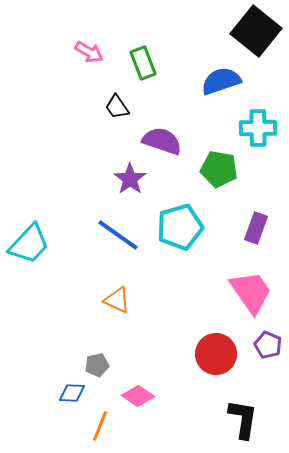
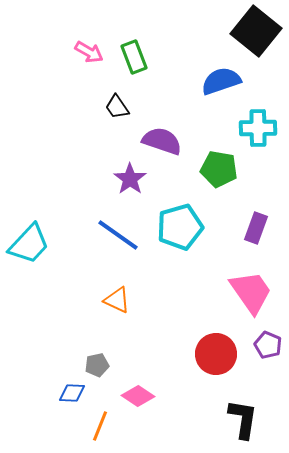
green rectangle: moved 9 px left, 6 px up
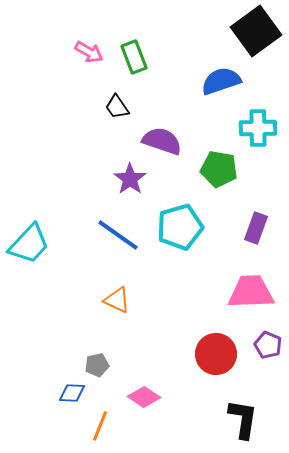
black square: rotated 15 degrees clockwise
pink trapezoid: rotated 57 degrees counterclockwise
pink diamond: moved 6 px right, 1 px down
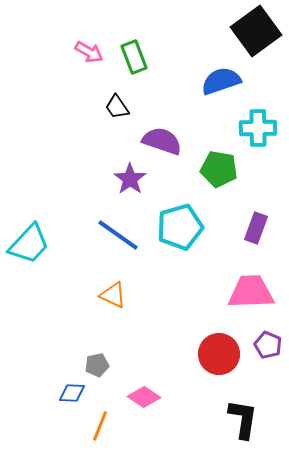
orange triangle: moved 4 px left, 5 px up
red circle: moved 3 px right
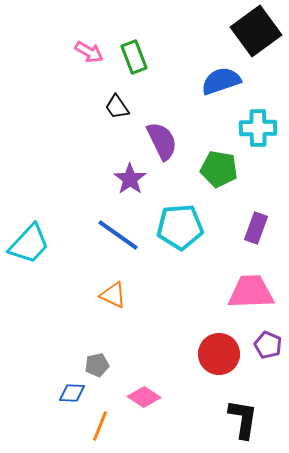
purple semicircle: rotated 45 degrees clockwise
cyan pentagon: rotated 12 degrees clockwise
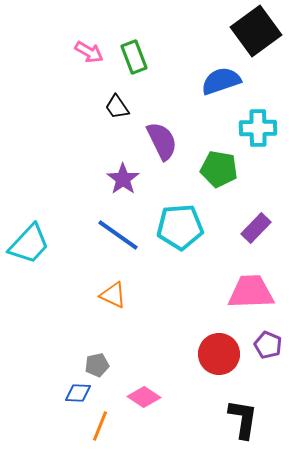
purple star: moved 7 px left
purple rectangle: rotated 24 degrees clockwise
blue diamond: moved 6 px right
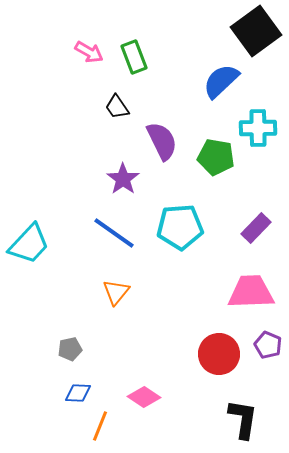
blue semicircle: rotated 24 degrees counterclockwise
green pentagon: moved 3 px left, 12 px up
blue line: moved 4 px left, 2 px up
orange triangle: moved 3 px right, 3 px up; rotated 44 degrees clockwise
gray pentagon: moved 27 px left, 16 px up
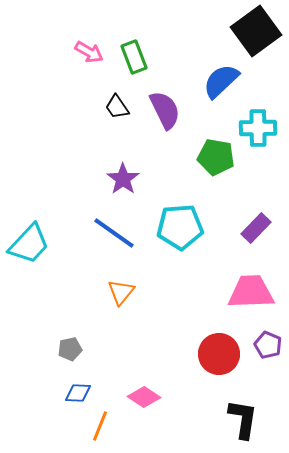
purple semicircle: moved 3 px right, 31 px up
orange triangle: moved 5 px right
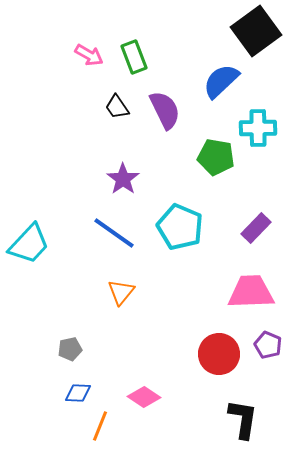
pink arrow: moved 3 px down
cyan pentagon: rotated 27 degrees clockwise
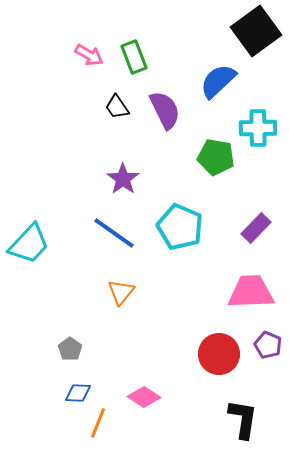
blue semicircle: moved 3 px left
gray pentagon: rotated 25 degrees counterclockwise
orange line: moved 2 px left, 3 px up
